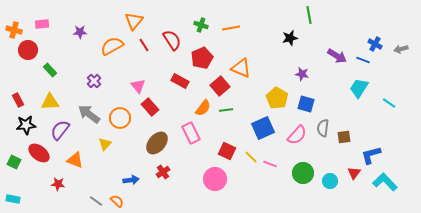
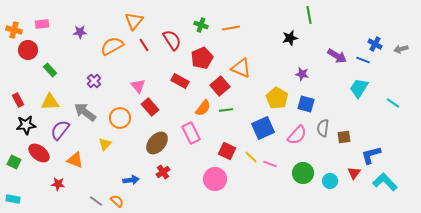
cyan line at (389, 103): moved 4 px right
gray arrow at (89, 114): moved 4 px left, 2 px up
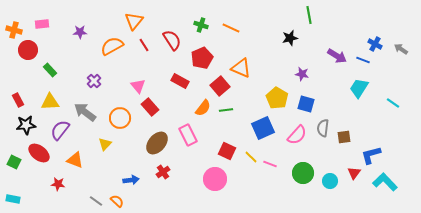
orange line at (231, 28): rotated 36 degrees clockwise
gray arrow at (401, 49): rotated 48 degrees clockwise
pink rectangle at (191, 133): moved 3 px left, 2 px down
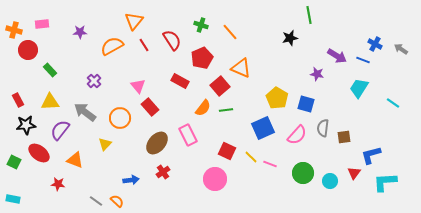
orange line at (231, 28): moved 1 px left, 4 px down; rotated 24 degrees clockwise
purple star at (302, 74): moved 15 px right
cyan L-shape at (385, 182): rotated 50 degrees counterclockwise
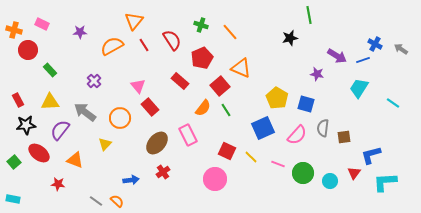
pink rectangle at (42, 24): rotated 32 degrees clockwise
blue line at (363, 60): rotated 40 degrees counterclockwise
red rectangle at (180, 81): rotated 12 degrees clockwise
green line at (226, 110): rotated 64 degrees clockwise
green square at (14, 162): rotated 24 degrees clockwise
pink line at (270, 164): moved 8 px right
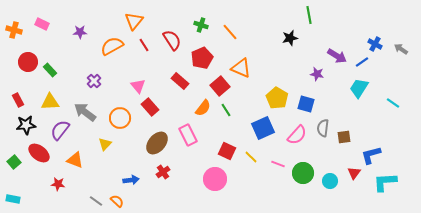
red circle at (28, 50): moved 12 px down
blue line at (363, 60): moved 1 px left, 2 px down; rotated 16 degrees counterclockwise
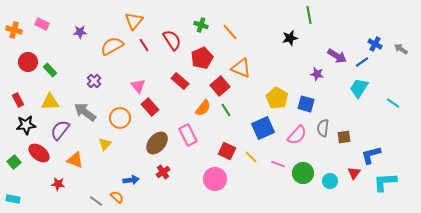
orange semicircle at (117, 201): moved 4 px up
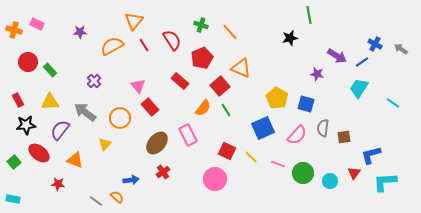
pink rectangle at (42, 24): moved 5 px left
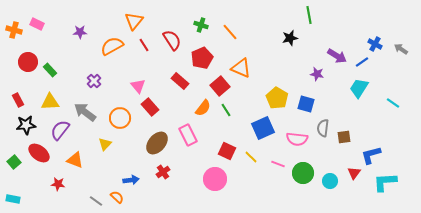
pink semicircle at (297, 135): moved 4 px down; rotated 55 degrees clockwise
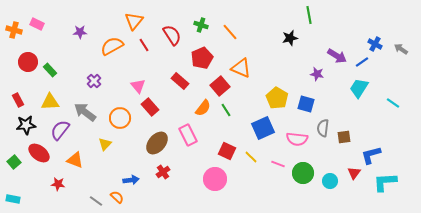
red semicircle at (172, 40): moved 5 px up
